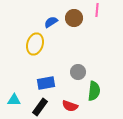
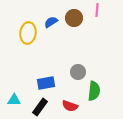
yellow ellipse: moved 7 px left, 11 px up; rotated 10 degrees counterclockwise
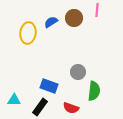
blue rectangle: moved 3 px right, 3 px down; rotated 30 degrees clockwise
red semicircle: moved 1 px right, 2 px down
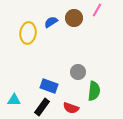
pink line: rotated 24 degrees clockwise
black rectangle: moved 2 px right
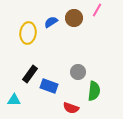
black rectangle: moved 12 px left, 33 px up
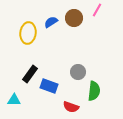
red semicircle: moved 1 px up
